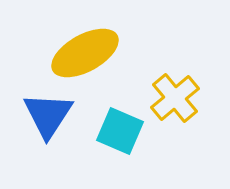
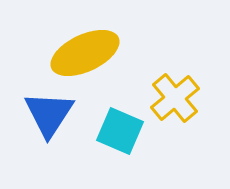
yellow ellipse: rotated 4 degrees clockwise
blue triangle: moved 1 px right, 1 px up
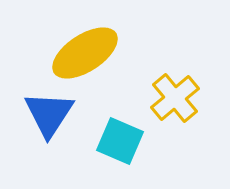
yellow ellipse: rotated 8 degrees counterclockwise
cyan square: moved 10 px down
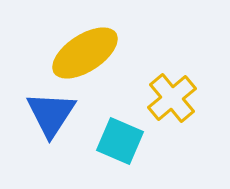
yellow cross: moved 3 px left
blue triangle: moved 2 px right
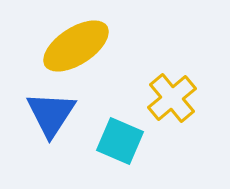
yellow ellipse: moved 9 px left, 7 px up
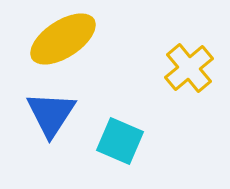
yellow ellipse: moved 13 px left, 7 px up
yellow cross: moved 17 px right, 30 px up
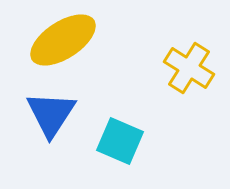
yellow ellipse: moved 1 px down
yellow cross: rotated 18 degrees counterclockwise
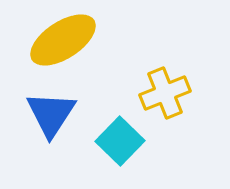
yellow cross: moved 24 px left, 25 px down; rotated 36 degrees clockwise
cyan square: rotated 21 degrees clockwise
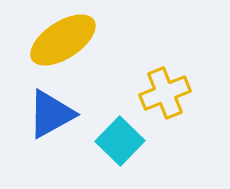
blue triangle: rotated 28 degrees clockwise
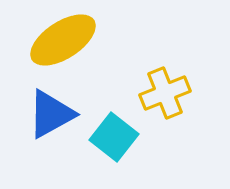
cyan square: moved 6 px left, 4 px up; rotated 6 degrees counterclockwise
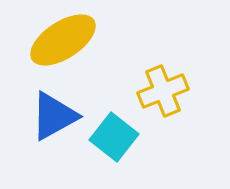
yellow cross: moved 2 px left, 2 px up
blue triangle: moved 3 px right, 2 px down
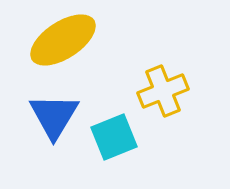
blue triangle: rotated 30 degrees counterclockwise
cyan square: rotated 30 degrees clockwise
